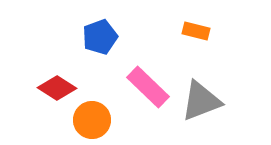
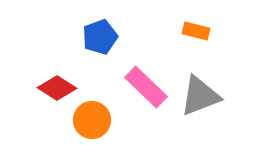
pink rectangle: moved 2 px left
gray triangle: moved 1 px left, 5 px up
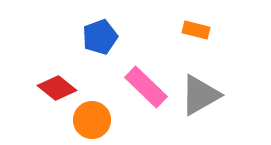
orange rectangle: moved 1 px up
red diamond: rotated 6 degrees clockwise
gray triangle: moved 1 px up; rotated 9 degrees counterclockwise
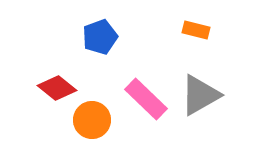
pink rectangle: moved 12 px down
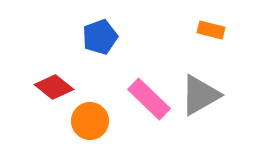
orange rectangle: moved 15 px right
red diamond: moved 3 px left, 1 px up
pink rectangle: moved 3 px right
orange circle: moved 2 px left, 1 px down
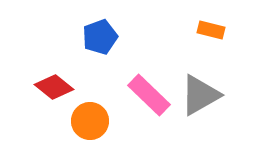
pink rectangle: moved 4 px up
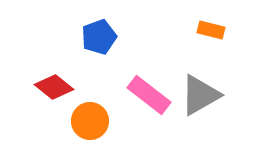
blue pentagon: moved 1 px left
pink rectangle: rotated 6 degrees counterclockwise
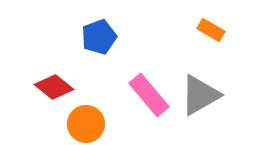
orange rectangle: rotated 16 degrees clockwise
pink rectangle: rotated 12 degrees clockwise
orange circle: moved 4 px left, 3 px down
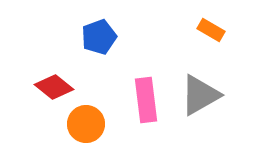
pink rectangle: moved 3 px left, 5 px down; rotated 33 degrees clockwise
